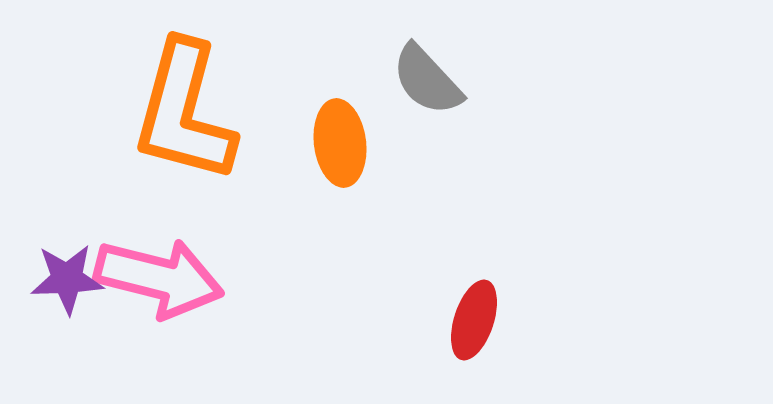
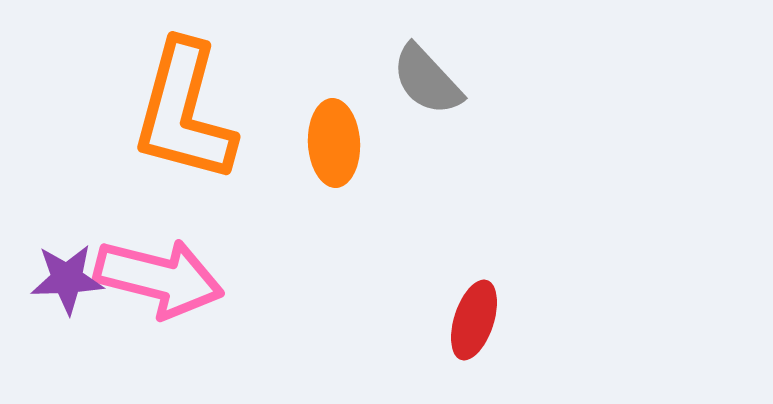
orange ellipse: moved 6 px left; rotated 4 degrees clockwise
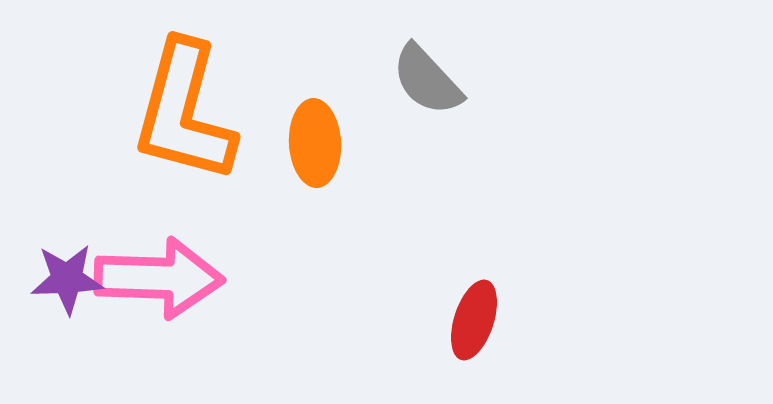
orange ellipse: moved 19 px left
pink arrow: rotated 12 degrees counterclockwise
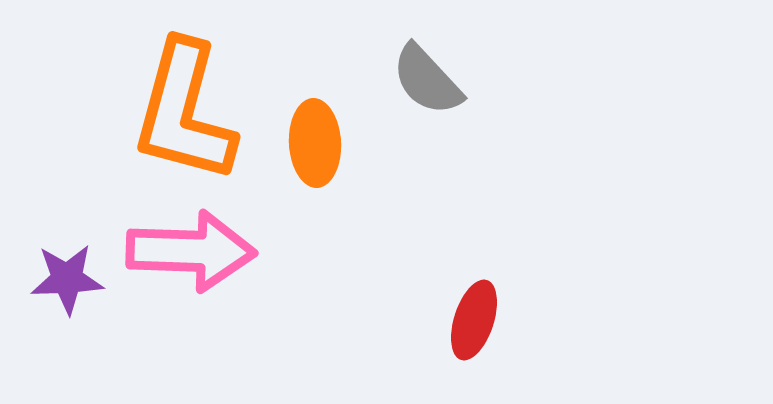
pink arrow: moved 32 px right, 27 px up
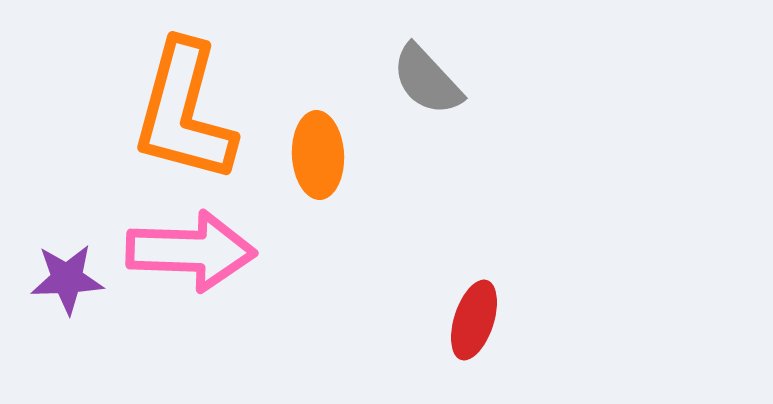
orange ellipse: moved 3 px right, 12 px down
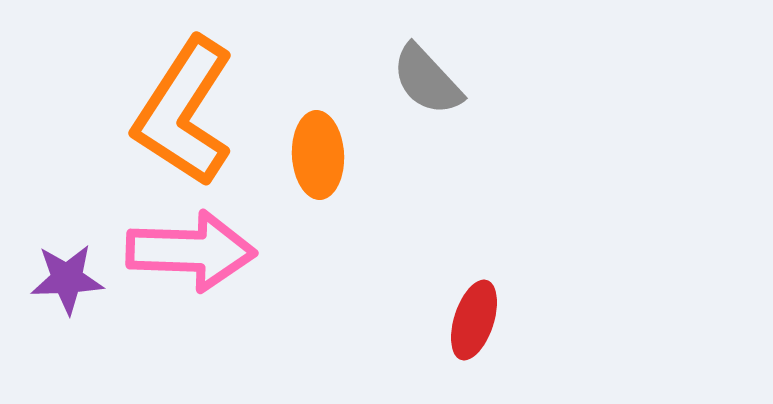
orange L-shape: rotated 18 degrees clockwise
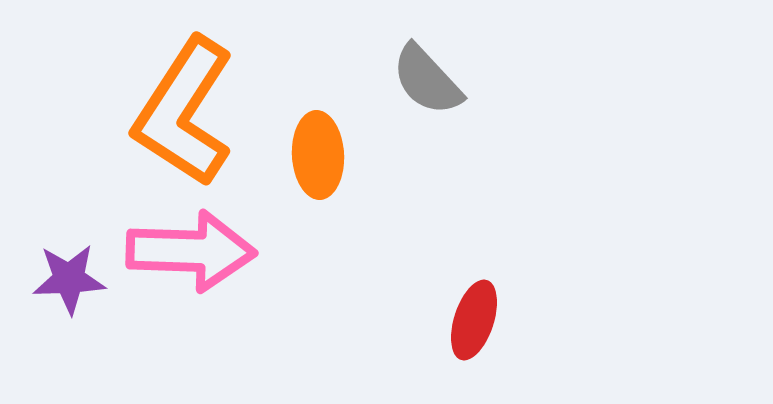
purple star: moved 2 px right
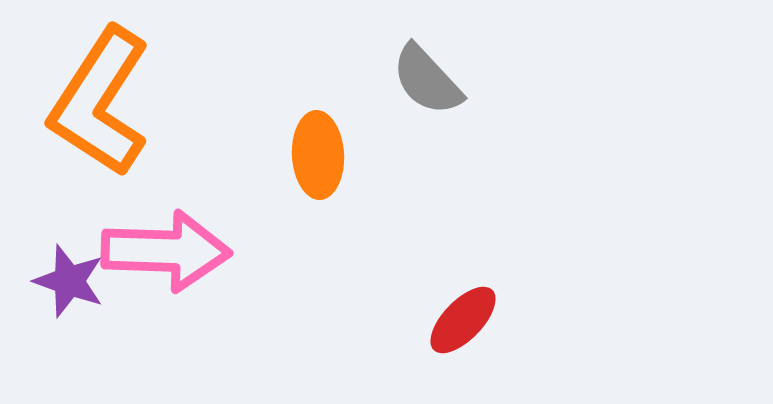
orange L-shape: moved 84 px left, 10 px up
pink arrow: moved 25 px left
purple star: moved 2 px down; rotated 22 degrees clockwise
red ellipse: moved 11 px left; rotated 26 degrees clockwise
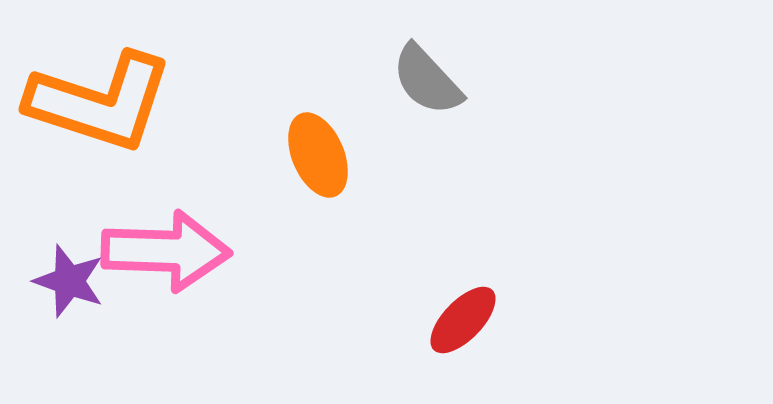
orange L-shape: rotated 105 degrees counterclockwise
orange ellipse: rotated 20 degrees counterclockwise
